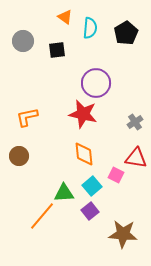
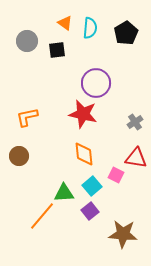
orange triangle: moved 6 px down
gray circle: moved 4 px right
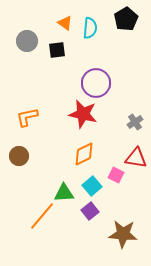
black pentagon: moved 14 px up
orange diamond: rotated 70 degrees clockwise
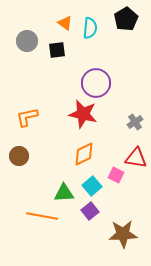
orange line: rotated 60 degrees clockwise
brown star: rotated 8 degrees counterclockwise
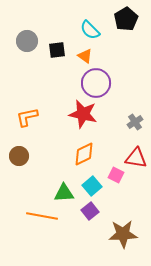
orange triangle: moved 20 px right, 33 px down
cyan semicircle: moved 2 px down; rotated 130 degrees clockwise
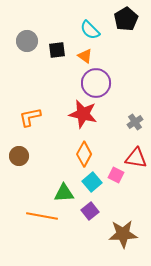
orange L-shape: moved 3 px right
orange diamond: rotated 35 degrees counterclockwise
cyan square: moved 4 px up
